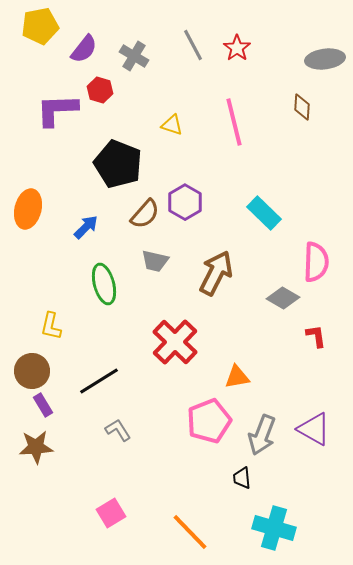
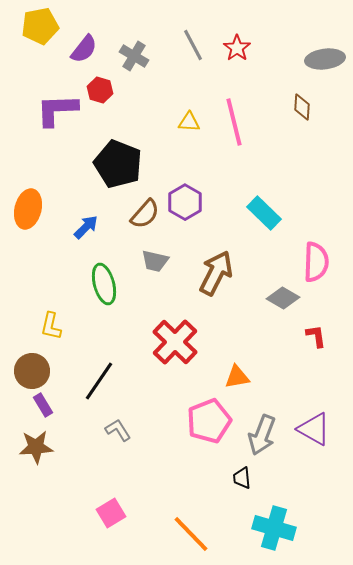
yellow triangle: moved 17 px right, 3 px up; rotated 15 degrees counterclockwise
black line: rotated 24 degrees counterclockwise
orange line: moved 1 px right, 2 px down
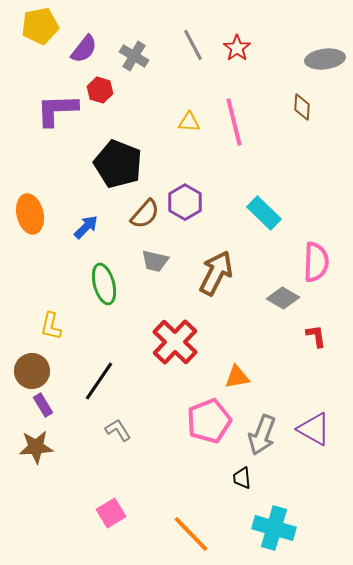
orange ellipse: moved 2 px right, 5 px down; rotated 27 degrees counterclockwise
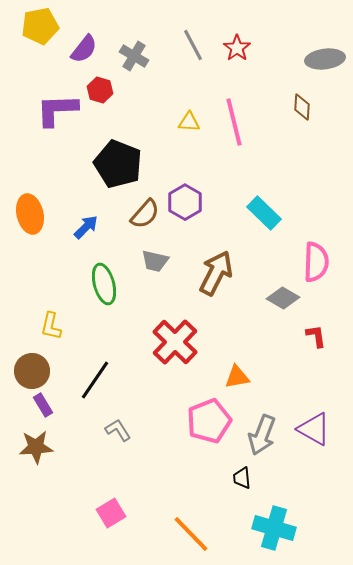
black line: moved 4 px left, 1 px up
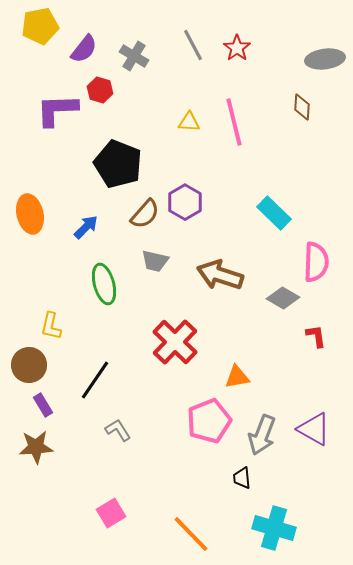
cyan rectangle: moved 10 px right
brown arrow: moved 4 px right, 2 px down; rotated 99 degrees counterclockwise
brown circle: moved 3 px left, 6 px up
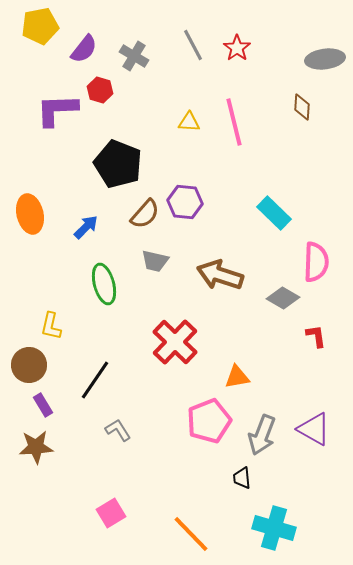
purple hexagon: rotated 24 degrees counterclockwise
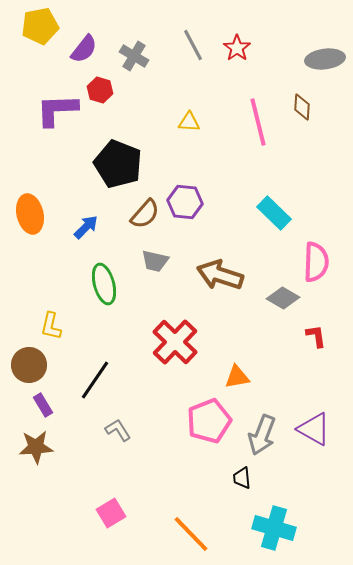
pink line: moved 24 px right
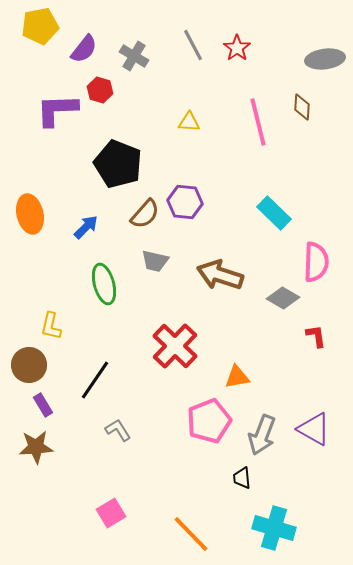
red cross: moved 4 px down
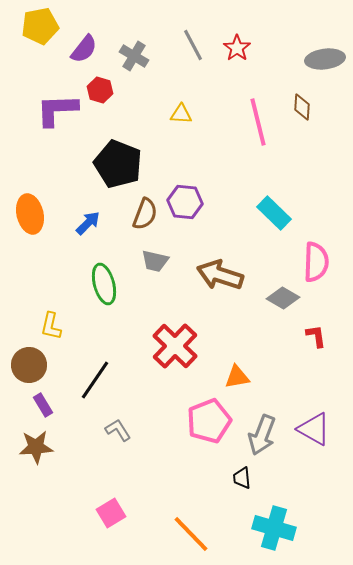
yellow triangle: moved 8 px left, 8 px up
brown semicircle: rotated 20 degrees counterclockwise
blue arrow: moved 2 px right, 4 px up
